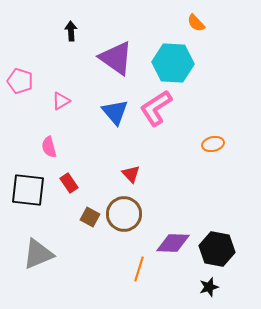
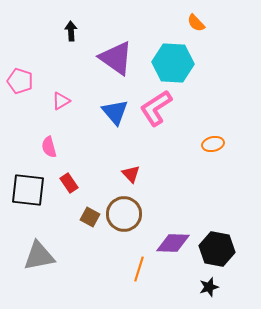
gray triangle: moved 1 px right, 2 px down; rotated 12 degrees clockwise
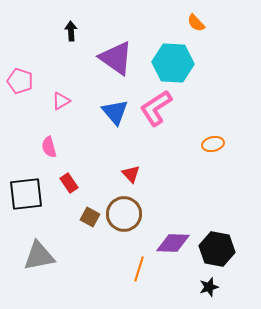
black square: moved 2 px left, 4 px down; rotated 12 degrees counterclockwise
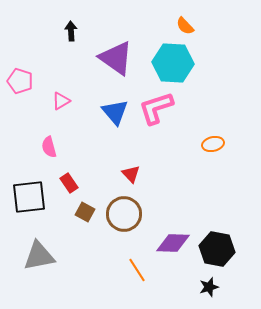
orange semicircle: moved 11 px left, 3 px down
pink L-shape: rotated 15 degrees clockwise
black square: moved 3 px right, 3 px down
brown square: moved 5 px left, 5 px up
orange line: moved 2 px left, 1 px down; rotated 50 degrees counterclockwise
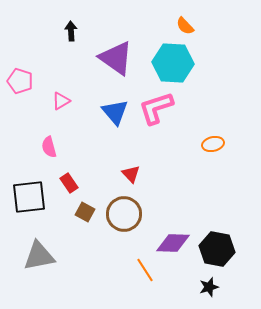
orange line: moved 8 px right
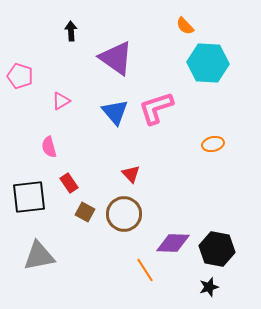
cyan hexagon: moved 35 px right
pink pentagon: moved 5 px up
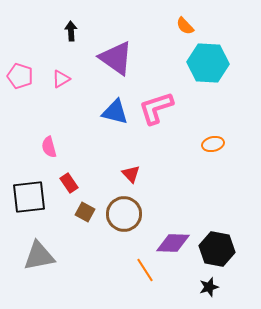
pink triangle: moved 22 px up
blue triangle: rotated 36 degrees counterclockwise
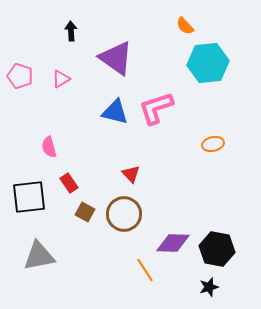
cyan hexagon: rotated 9 degrees counterclockwise
